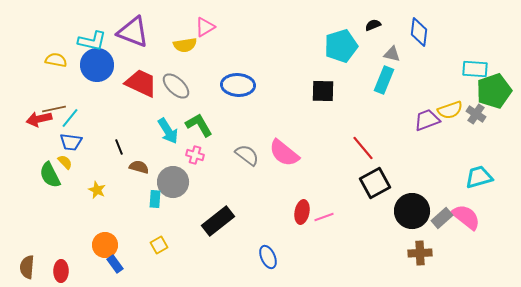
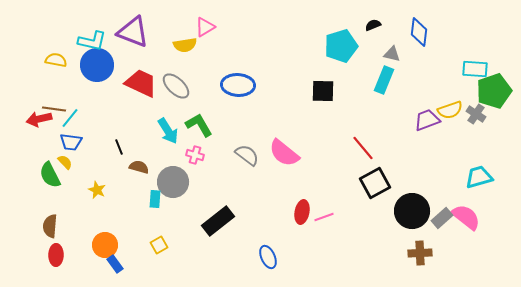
brown line at (54, 109): rotated 20 degrees clockwise
brown semicircle at (27, 267): moved 23 px right, 41 px up
red ellipse at (61, 271): moved 5 px left, 16 px up
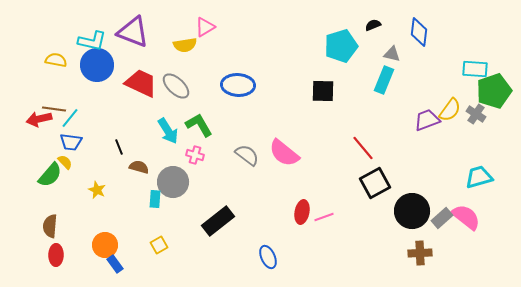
yellow semicircle at (450, 110): rotated 35 degrees counterclockwise
green semicircle at (50, 175): rotated 112 degrees counterclockwise
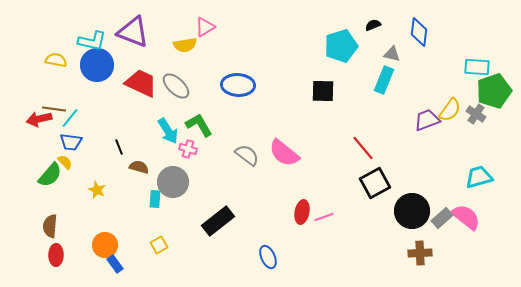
cyan rectangle at (475, 69): moved 2 px right, 2 px up
pink cross at (195, 155): moved 7 px left, 6 px up
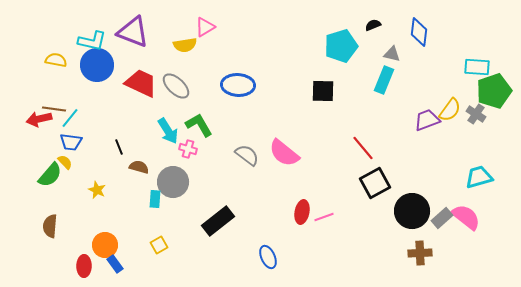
red ellipse at (56, 255): moved 28 px right, 11 px down
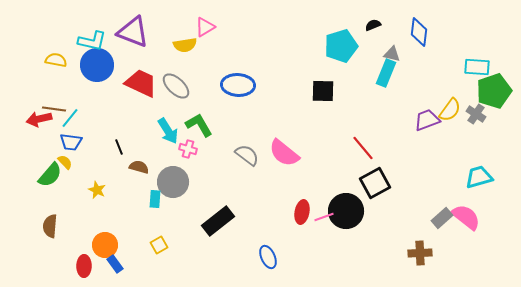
cyan rectangle at (384, 80): moved 2 px right, 7 px up
black circle at (412, 211): moved 66 px left
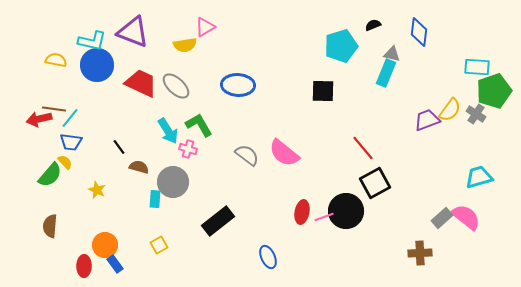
black line at (119, 147): rotated 14 degrees counterclockwise
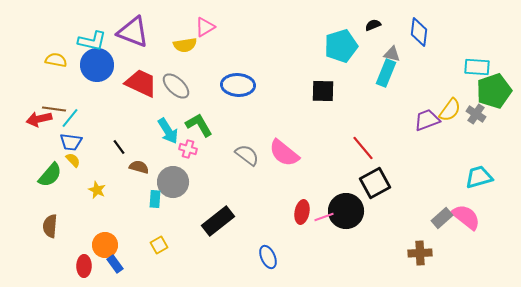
yellow semicircle at (65, 162): moved 8 px right, 2 px up
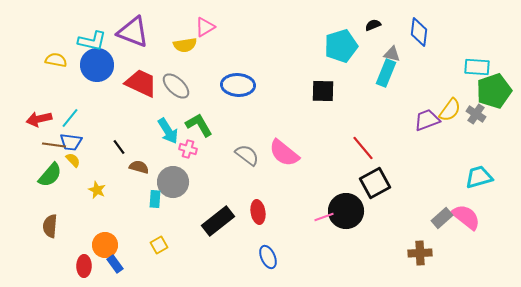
brown line at (54, 109): moved 36 px down
red ellipse at (302, 212): moved 44 px left; rotated 20 degrees counterclockwise
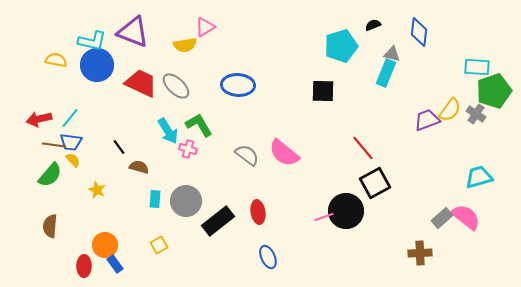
gray circle at (173, 182): moved 13 px right, 19 px down
